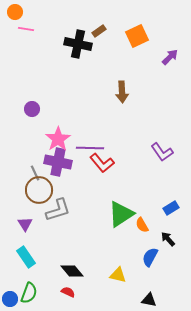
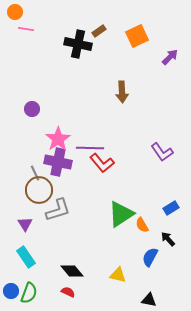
blue circle: moved 1 px right, 8 px up
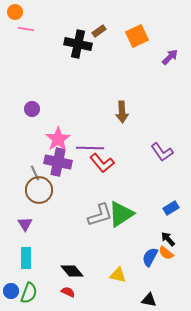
brown arrow: moved 20 px down
gray L-shape: moved 42 px right, 5 px down
orange semicircle: moved 24 px right, 28 px down; rotated 21 degrees counterclockwise
cyan rectangle: moved 1 px down; rotated 35 degrees clockwise
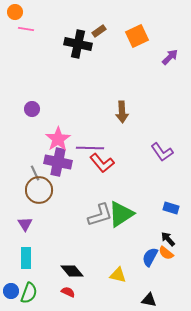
blue rectangle: rotated 49 degrees clockwise
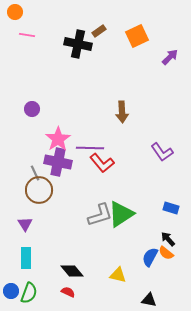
pink line: moved 1 px right, 6 px down
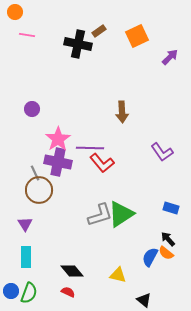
cyan rectangle: moved 1 px up
black triangle: moved 5 px left; rotated 28 degrees clockwise
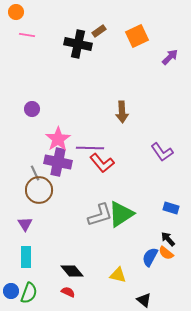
orange circle: moved 1 px right
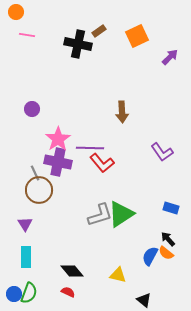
blue semicircle: moved 1 px up
blue circle: moved 3 px right, 3 px down
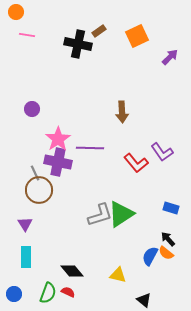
red L-shape: moved 34 px right
green semicircle: moved 19 px right
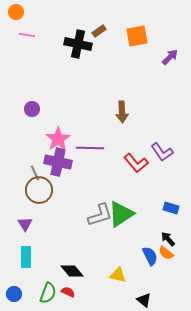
orange square: rotated 15 degrees clockwise
blue semicircle: rotated 126 degrees clockwise
